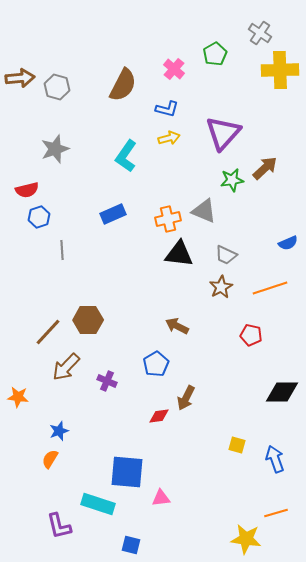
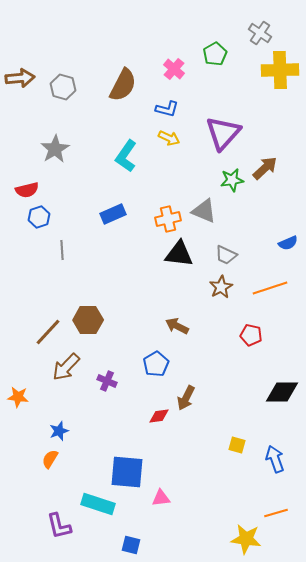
gray hexagon at (57, 87): moved 6 px right
yellow arrow at (169, 138): rotated 40 degrees clockwise
gray star at (55, 149): rotated 12 degrees counterclockwise
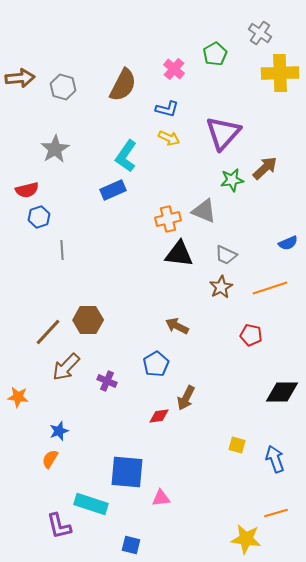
yellow cross at (280, 70): moved 3 px down
blue rectangle at (113, 214): moved 24 px up
cyan rectangle at (98, 504): moved 7 px left
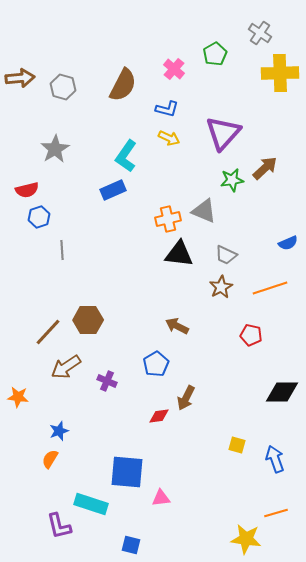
brown arrow at (66, 367): rotated 12 degrees clockwise
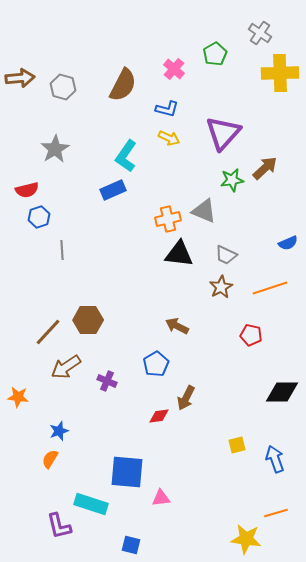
yellow square at (237, 445): rotated 30 degrees counterclockwise
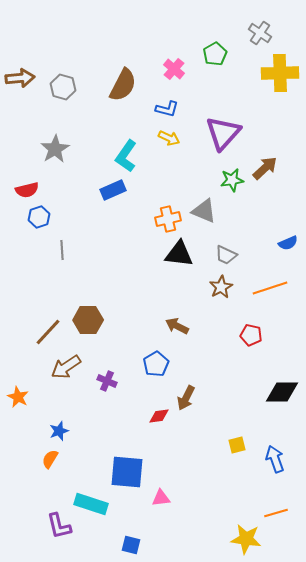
orange star at (18, 397): rotated 20 degrees clockwise
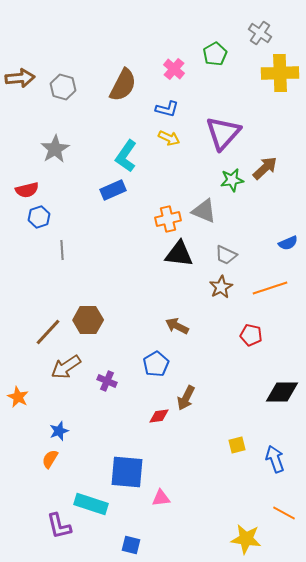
orange line at (276, 513): moved 8 px right; rotated 45 degrees clockwise
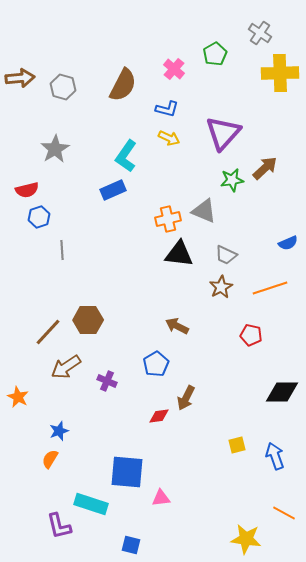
blue arrow at (275, 459): moved 3 px up
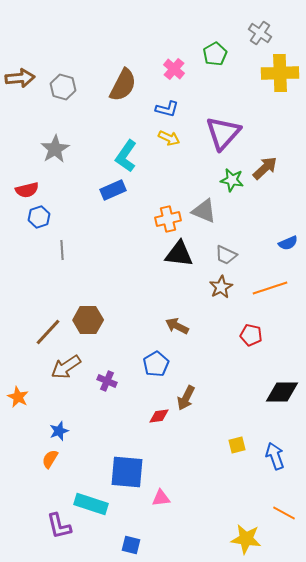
green star at (232, 180): rotated 20 degrees clockwise
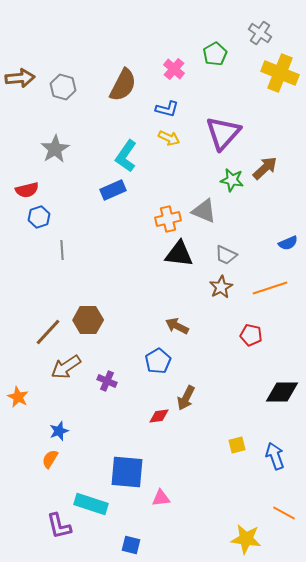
yellow cross at (280, 73): rotated 24 degrees clockwise
blue pentagon at (156, 364): moved 2 px right, 3 px up
